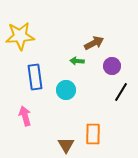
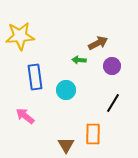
brown arrow: moved 4 px right
green arrow: moved 2 px right, 1 px up
black line: moved 8 px left, 11 px down
pink arrow: rotated 36 degrees counterclockwise
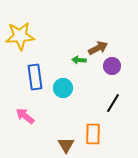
brown arrow: moved 5 px down
cyan circle: moved 3 px left, 2 px up
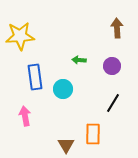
brown arrow: moved 19 px right, 20 px up; rotated 66 degrees counterclockwise
cyan circle: moved 1 px down
pink arrow: rotated 42 degrees clockwise
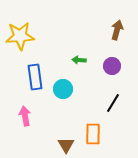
brown arrow: moved 2 px down; rotated 18 degrees clockwise
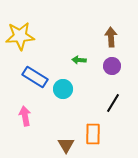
brown arrow: moved 6 px left, 7 px down; rotated 18 degrees counterclockwise
blue rectangle: rotated 50 degrees counterclockwise
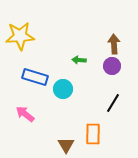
brown arrow: moved 3 px right, 7 px down
blue rectangle: rotated 15 degrees counterclockwise
pink arrow: moved 2 px up; rotated 42 degrees counterclockwise
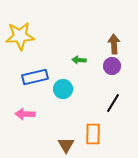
blue rectangle: rotated 30 degrees counterclockwise
pink arrow: rotated 36 degrees counterclockwise
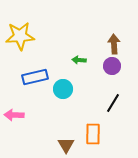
pink arrow: moved 11 px left, 1 px down
